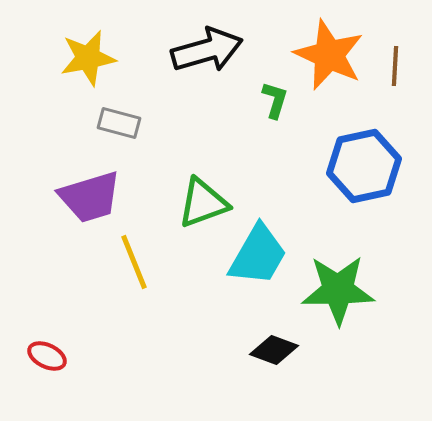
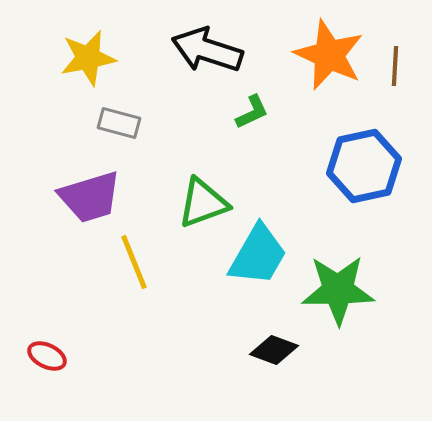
black arrow: rotated 146 degrees counterclockwise
green L-shape: moved 23 px left, 12 px down; rotated 48 degrees clockwise
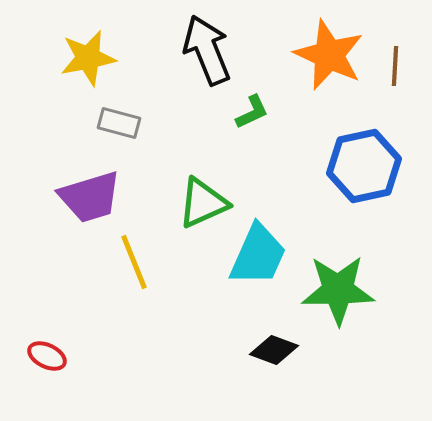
black arrow: rotated 50 degrees clockwise
green triangle: rotated 4 degrees counterclockwise
cyan trapezoid: rotated 6 degrees counterclockwise
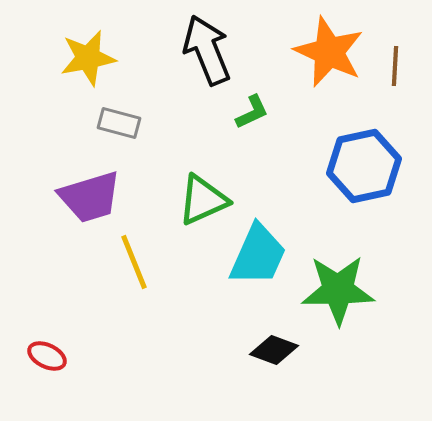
orange star: moved 3 px up
green triangle: moved 3 px up
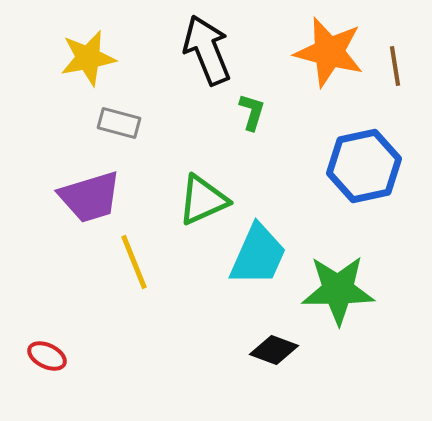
orange star: rotated 10 degrees counterclockwise
brown line: rotated 12 degrees counterclockwise
green L-shape: rotated 48 degrees counterclockwise
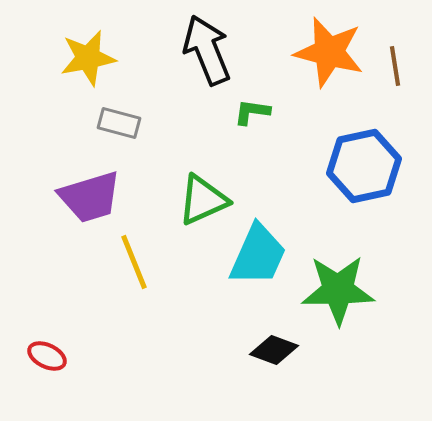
green L-shape: rotated 99 degrees counterclockwise
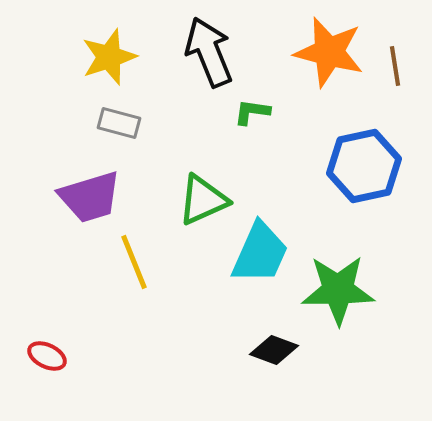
black arrow: moved 2 px right, 2 px down
yellow star: moved 21 px right, 1 px up; rotated 8 degrees counterclockwise
cyan trapezoid: moved 2 px right, 2 px up
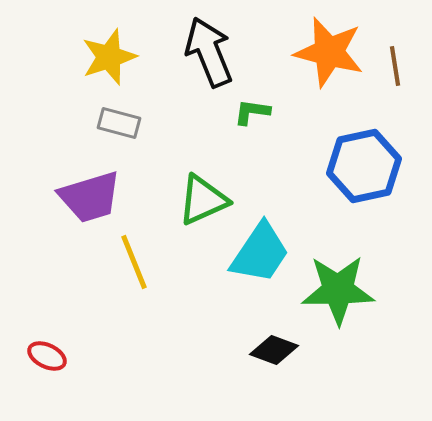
cyan trapezoid: rotated 10 degrees clockwise
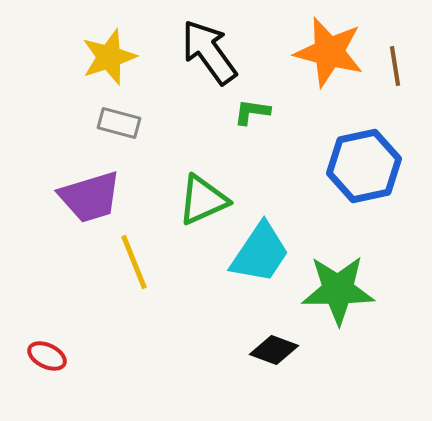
black arrow: rotated 14 degrees counterclockwise
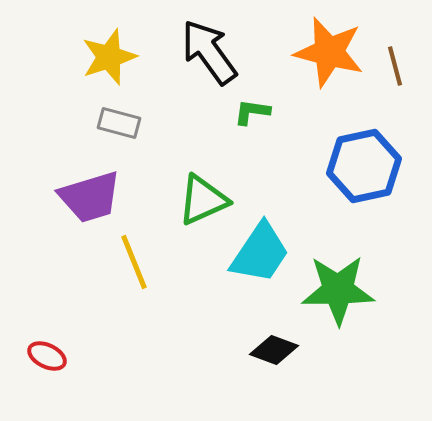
brown line: rotated 6 degrees counterclockwise
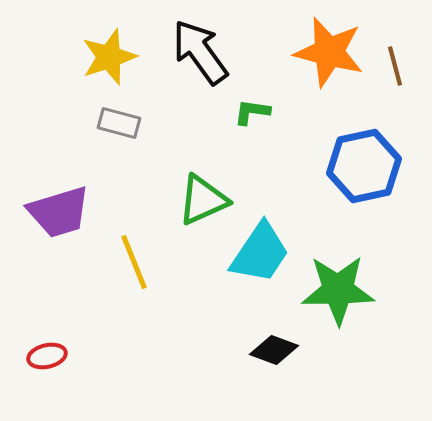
black arrow: moved 9 px left
purple trapezoid: moved 31 px left, 15 px down
red ellipse: rotated 39 degrees counterclockwise
